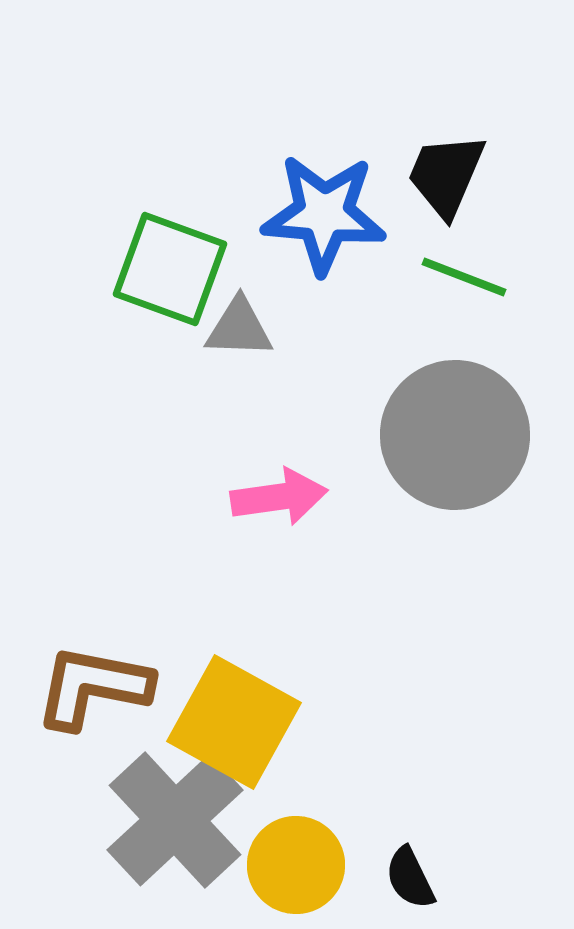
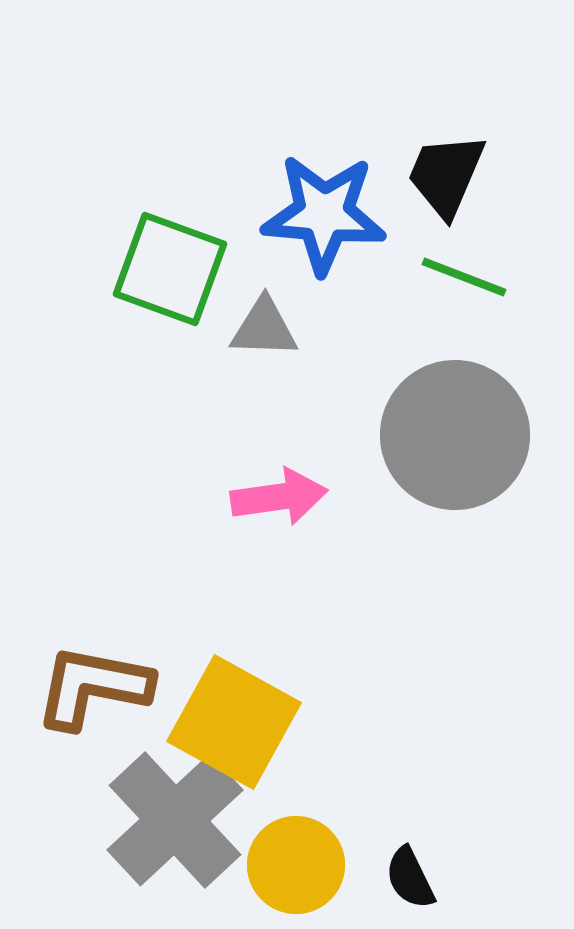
gray triangle: moved 25 px right
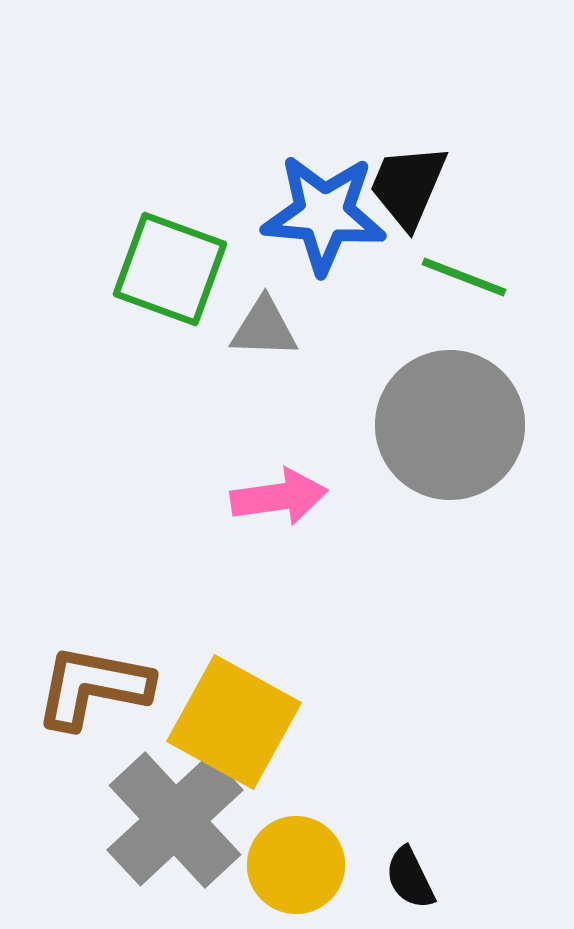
black trapezoid: moved 38 px left, 11 px down
gray circle: moved 5 px left, 10 px up
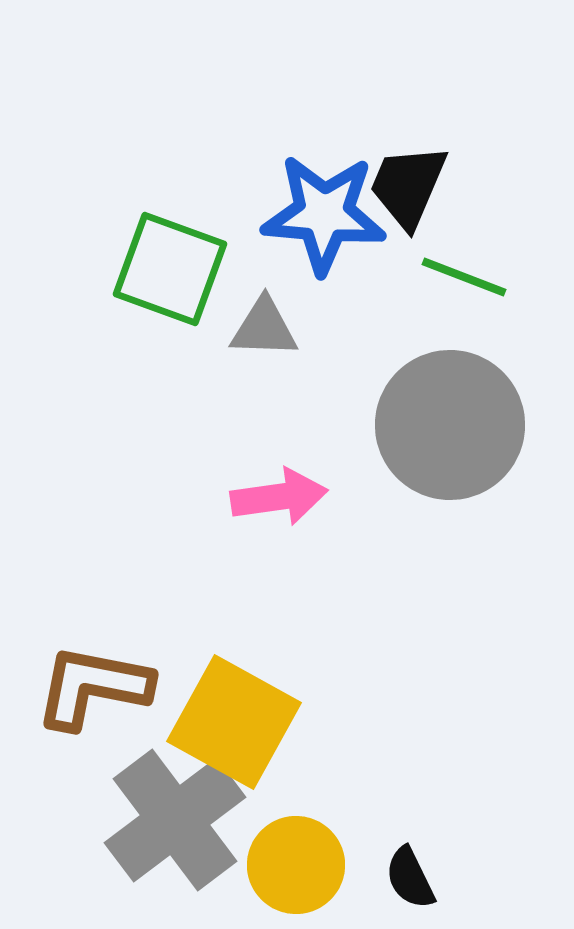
gray cross: rotated 6 degrees clockwise
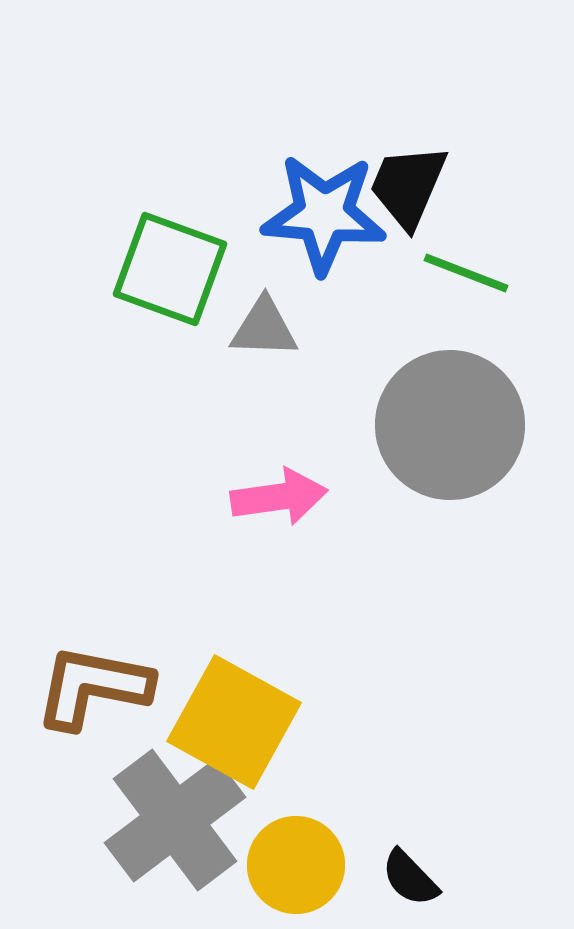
green line: moved 2 px right, 4 px up
black semicircle: rotated 18 degrees counterclockwise
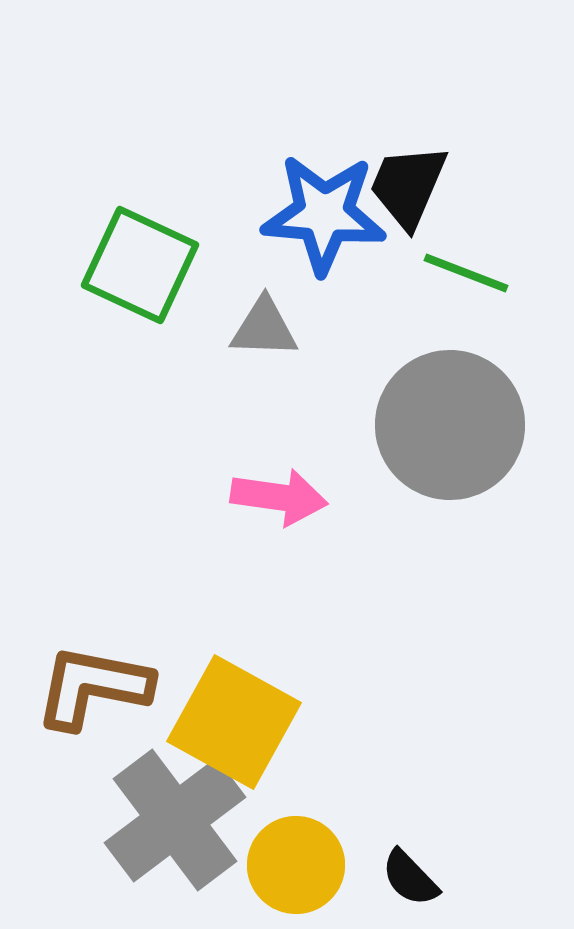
green square: moved 30 px left, 4 px up; rotated 5 degrees clockwise
pink arrow: rotated 16 degrees clockwise
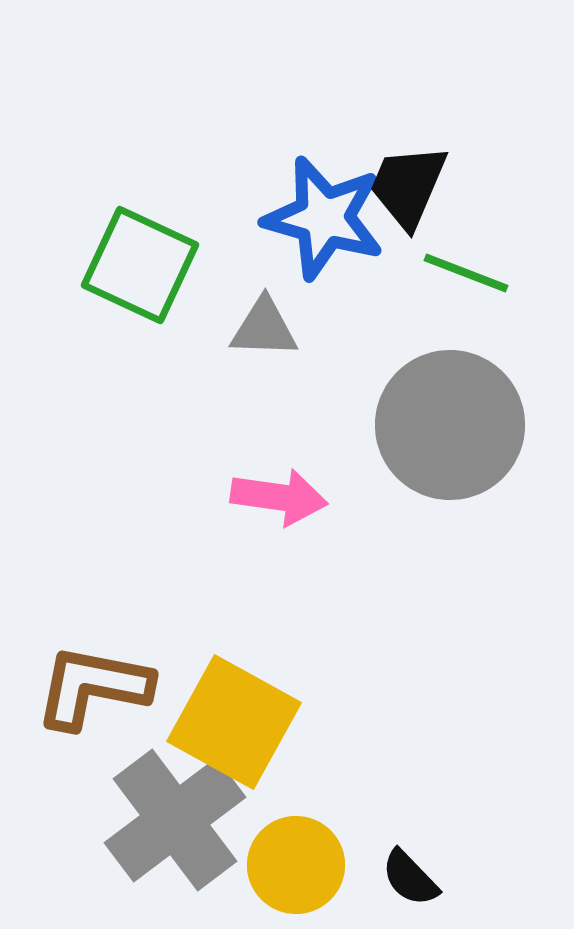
blue star: moved 4 px down; rotated 11 degrees clockwise
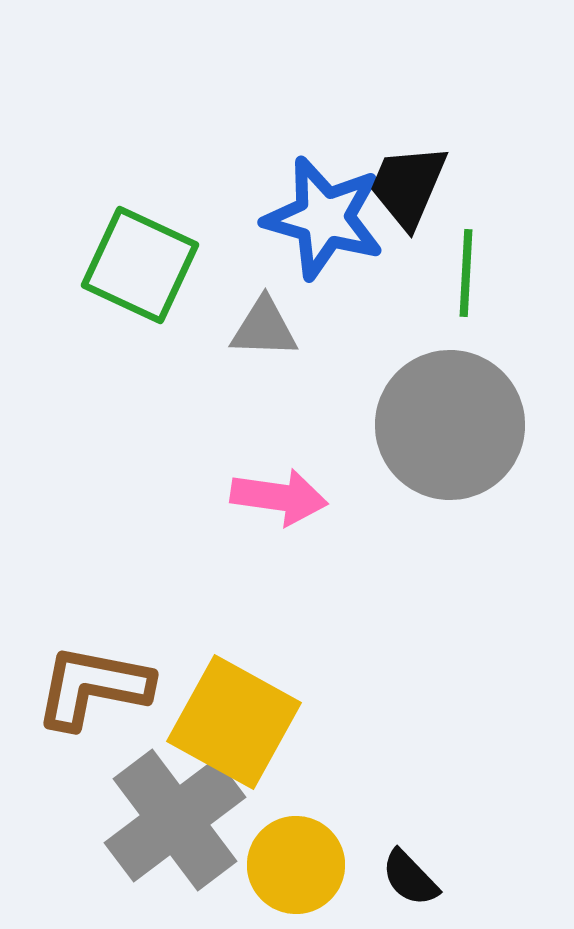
green line: rotated 72 degrees clockwise
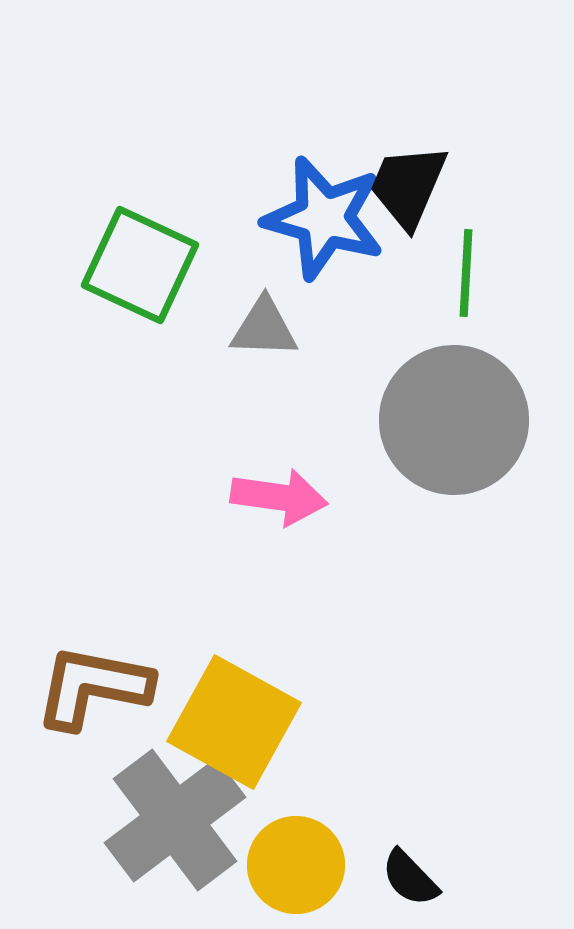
gray circle: moved 4 px right, 5 px up
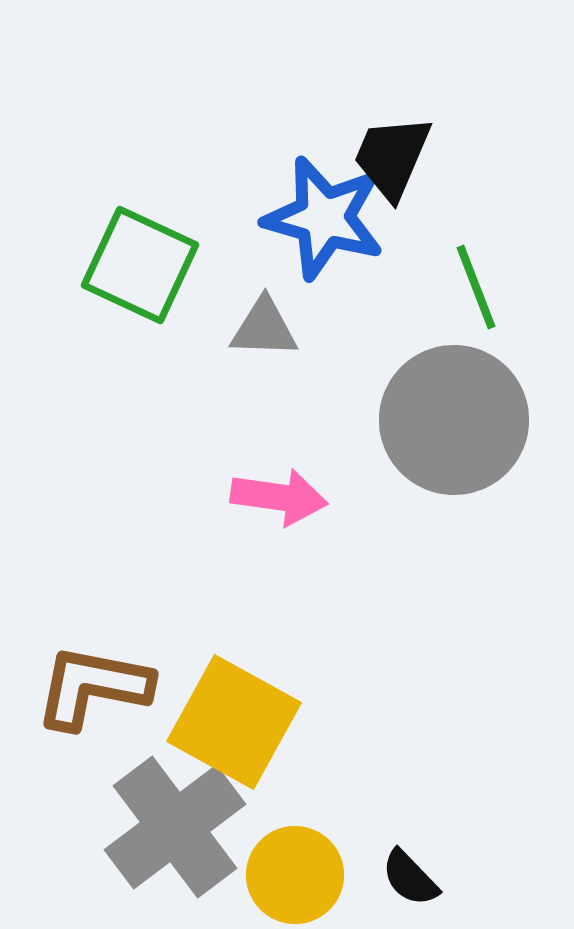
black trapezoid: moved 16 px left, 29 px up
green line: moved 10 px right, 14 px down; rotated 24 degrees counterclockwise
gray cross: moved 7 px down
yellow circle: moved 1 px left, 10 px down
